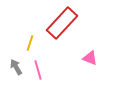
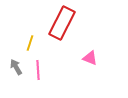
red rectangle: rotated 16 degrees counterclockwise
pink line: rotated 12 degrees clockwise
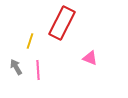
yellow line: moved 2 px up
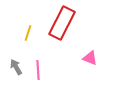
yellow line: moved 2 px left, 8 px up
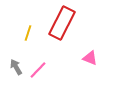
pink line: rotated 48 degrees clockwise
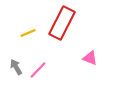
yellow line: rotated 49 degrees clockwise
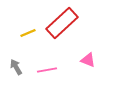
red rectangle: rotated 20 degrees clockwise
pink triangle: moved 2 px left, 2 px down
pink line: moved 9 px right; rotated 36 degrees clockwise
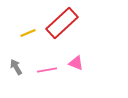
pink triangle: moved 12 px left, 3 px down
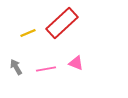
pink line: moved 1 px left, 1 px up
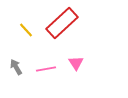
yellow line: moved 2 px left, 3 px up; rotated 70 degrees clockwise
pink triangle: rotated 35 degrees clockwise
